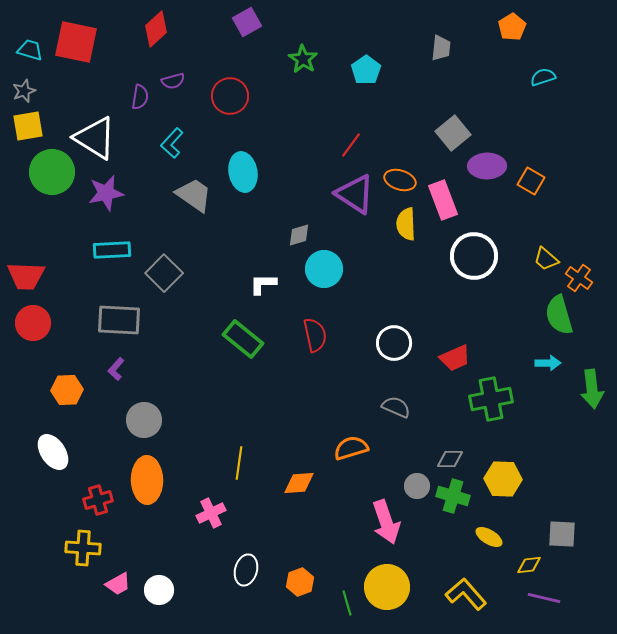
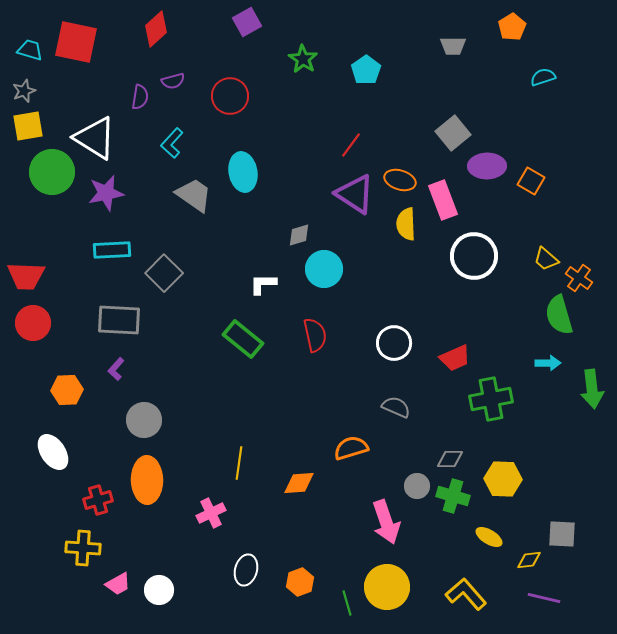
gray trapezoid at (441, 48): moved 12 px right, 2 px up; rotated 84 degrees clockwise
yellow diamond at (529, 565): moved 5 px up
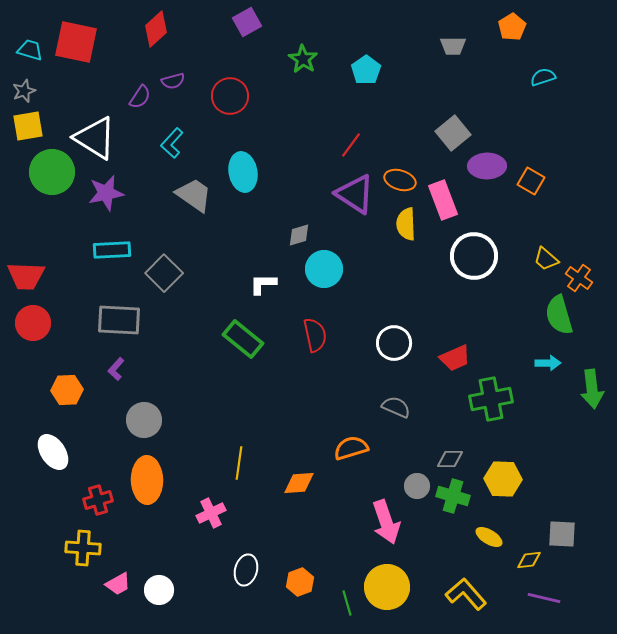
purple semicircle at (140, 97): rotated 25 degrees clockwise
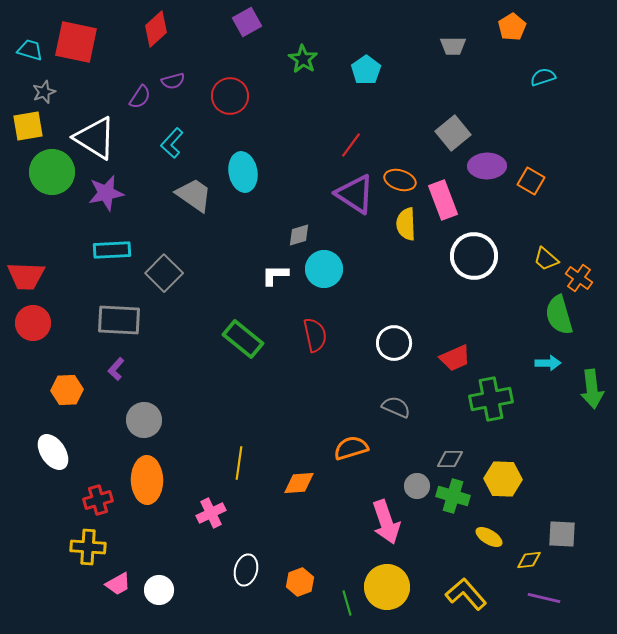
gray star at (24, 91): moved 20 px right, 1 px down
white L-shape at (263, 284): moved 12 px right, 9 px up
yellow cross at (83, 548): moved 5 px right, 1 px up
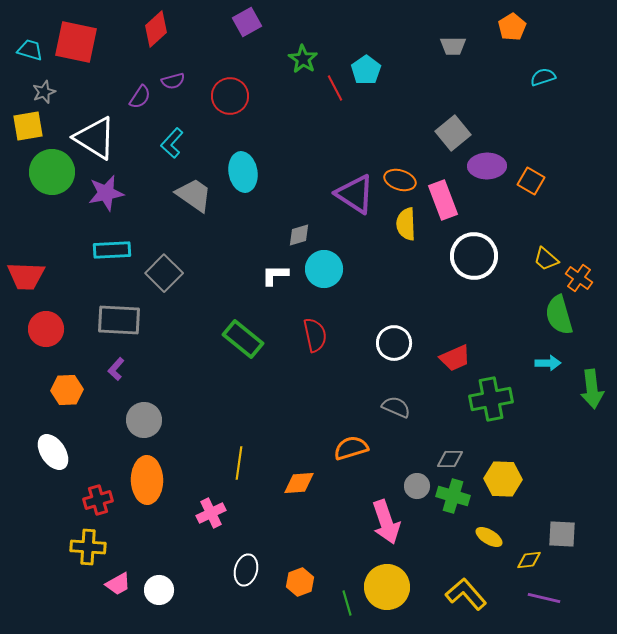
red line at (351, 145): moved 16 px left, 57 px up; rotated 64 degrees counterclockwise
red circle at (33, 323): moved 13 px right, 6 px down
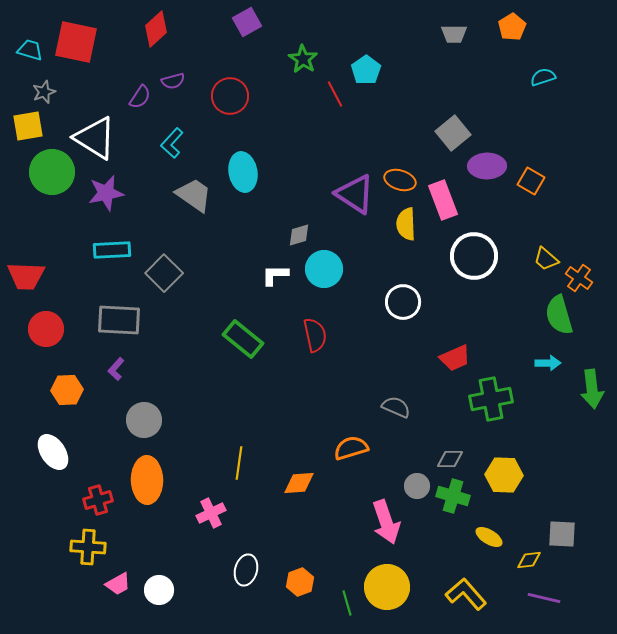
gray trapezoid at (453, 46): moved 1 px right, 12 px up
red line at (335, 88): moved 6 px down
white circle at (394, 343): moved 9 px right, 41 px up
yellow hexagon at (503, 479): moved 1 px right, 4 px up
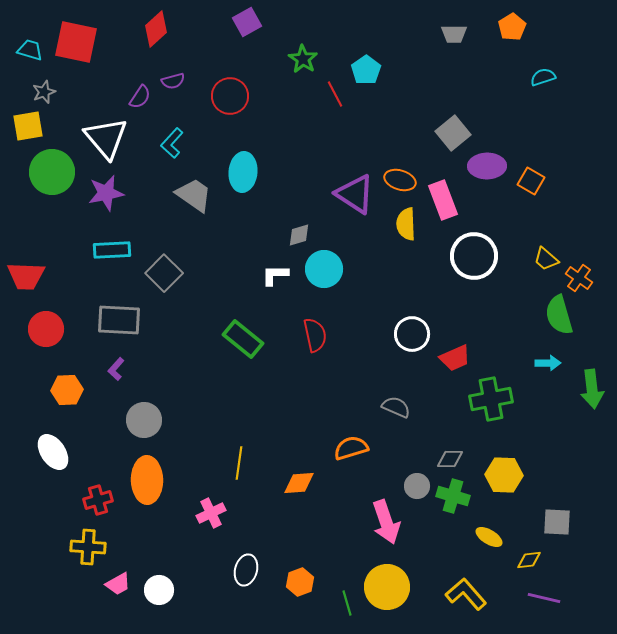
white triangle at (95, 138): moved 11 px right; rotated 18 degrees clockwise
cyan ellipse at (243, 172): rotated 15 degrees clockwise
white circle at (403, 302): moved 9 px right, 32 px down
gray square at (562, 534): moved 5 px left, 12 px up
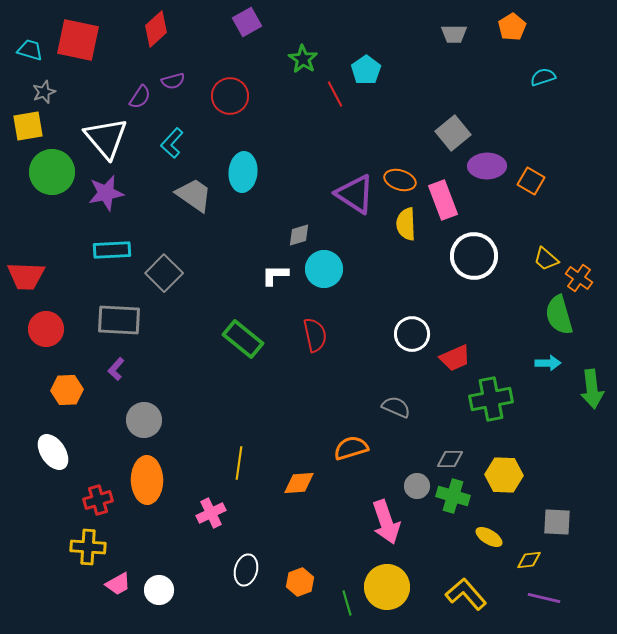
red square at (76, 42): moved 2 px right, 2 px up
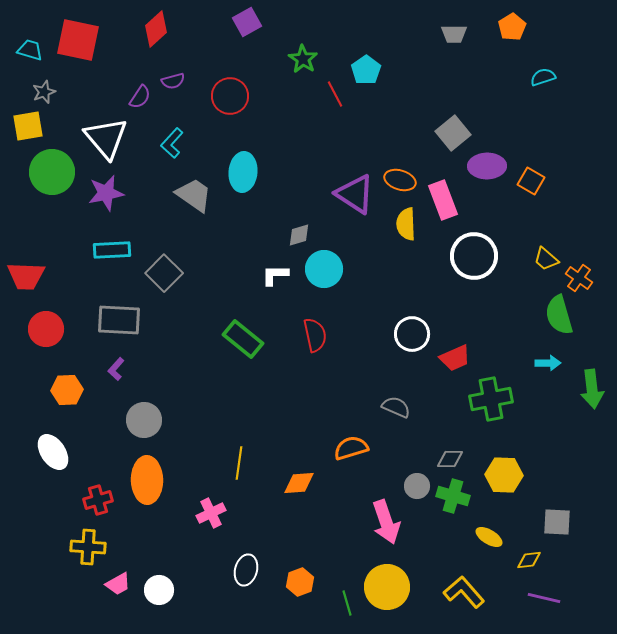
yellow L-shape at (466, 594): moved 2 px left, 2 px up
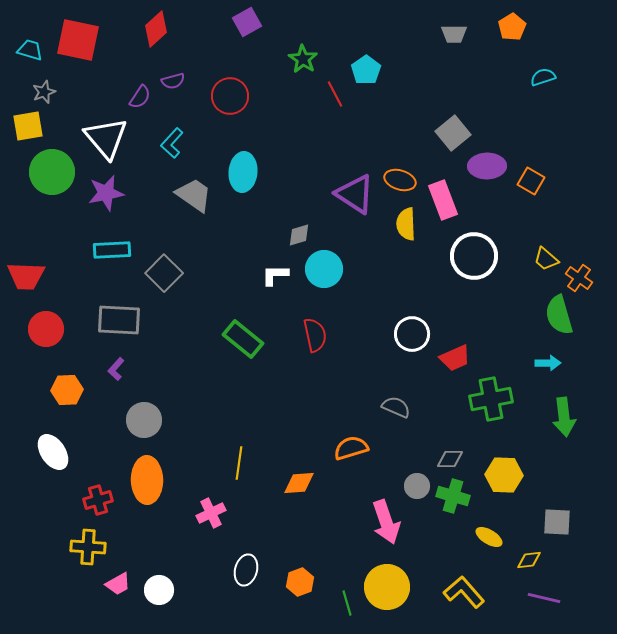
green arrow at (592, 389): moved 28 px left, 28 px down
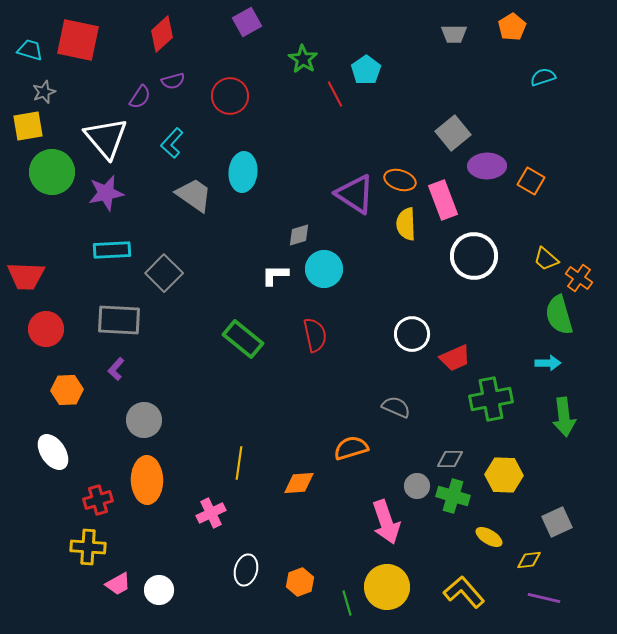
red diamond at (156, 29): moved 6 px right, 5 px down
gray square at (557, 522): rotated 28 degrees counterclockwise
